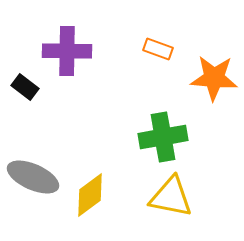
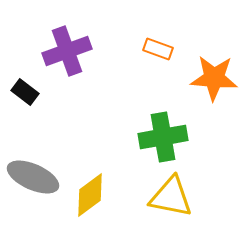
purple cross: rotated 21 degrees counterclockwise
black rectangle: moved 5 px down
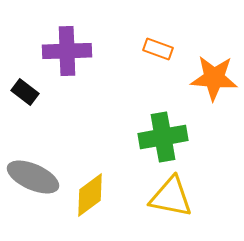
purple cross: rotated 18 degrees clockwise
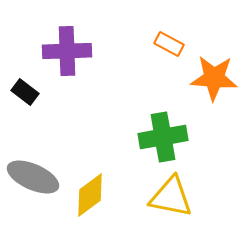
orange rectangle: moved 11 px right, 5 px up; rotated 8 degrees clockwise
